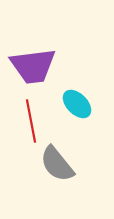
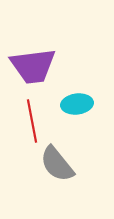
cyan ellipse: rotated 52 degrees counterclockwise
red line: moved 1 px right
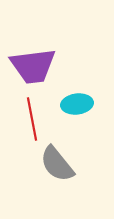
red line: moved 2 px up
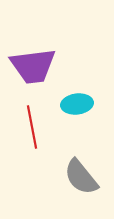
red line: moved 8 px down
gray semicircle: moved 24 px right, 13 px down
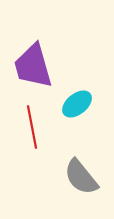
purple trapezoid: rotated 81 degrees clockwise
cyan ellipse: rotated 32 degrees counterclockwise
